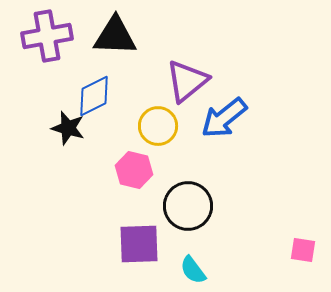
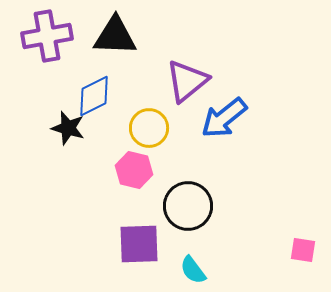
yellow circle: moved 9 px left, 2 px down
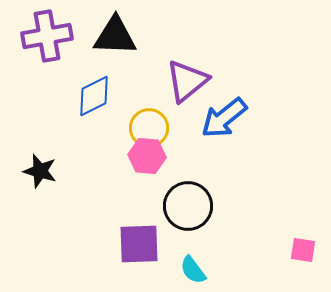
black star: moved 28 px left, 43 px down
pink hexagon: moved 13 px right, 14 px up; rotated 9 degrees counterclockwise
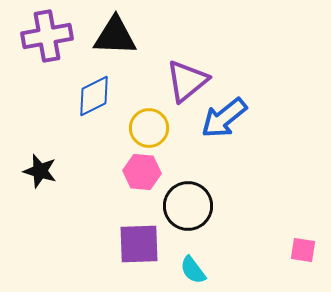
pink hexagon: moved 5 px left, 16 px down
